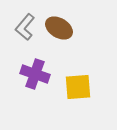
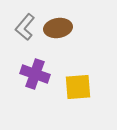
brown ellipse: moved 1 px left; rotated 40 degrees counterclockwise
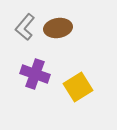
yellow square: rotated 28 degrees counterclockwise
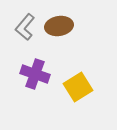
brown ellipse: moved 1 px right, 2 px up
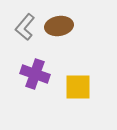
yellow square: rotated 32 degrees clockwise
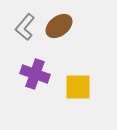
brown ellipse: rotated 28 degrees counterclockwise
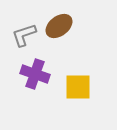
gray L-shape: moved 1 px left, 8 px down; rotated 32 degrees clockwise
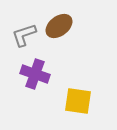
yellow square: moved 14 px down; rotated 8 degrees clockwise
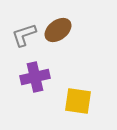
brown ellipse: moved 1 px left, 4 px down
purple cross: moved 3 px down; rotated 32 degrees counterclockwise
